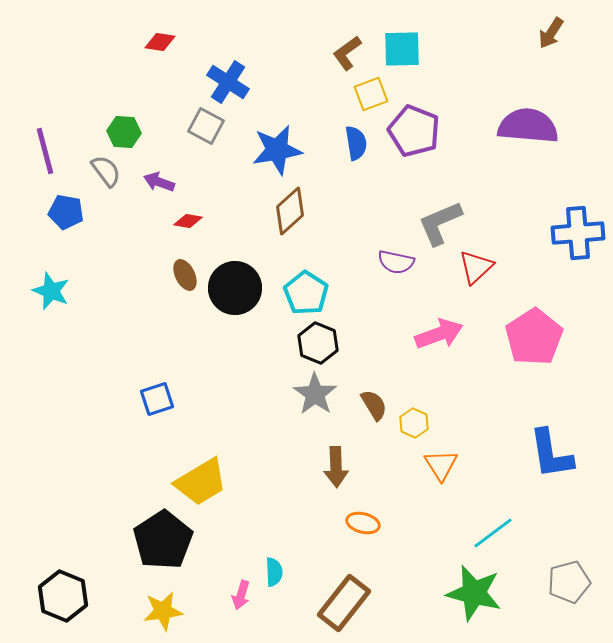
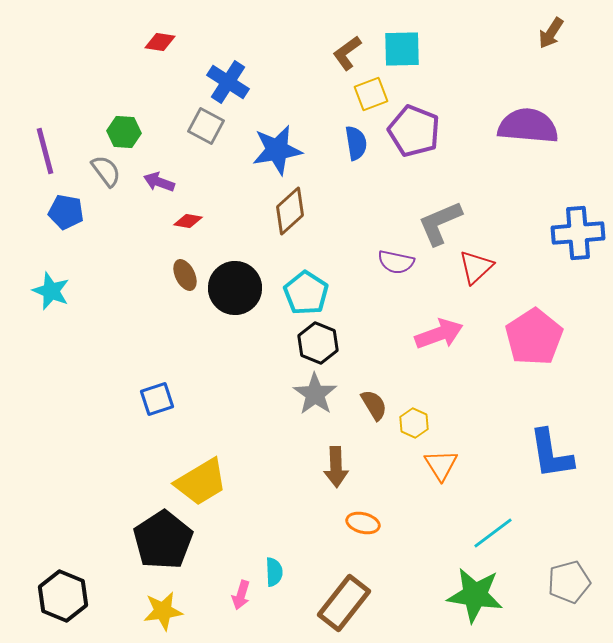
green star at (474, 593): moved 1 px right, 2 px down; rotated 6 degrees counterclockwise
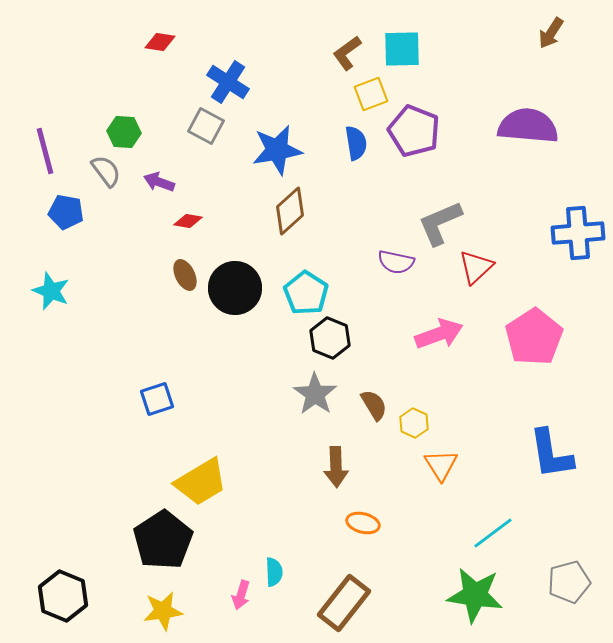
black hexagon at (318, 343): moved 12 px right, 5 px up
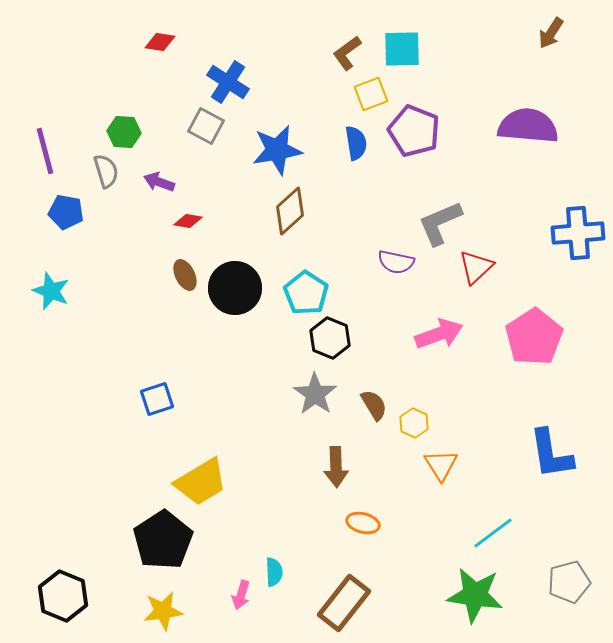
gray semicircle at (106, 171): rotated 20 degrees clockwise
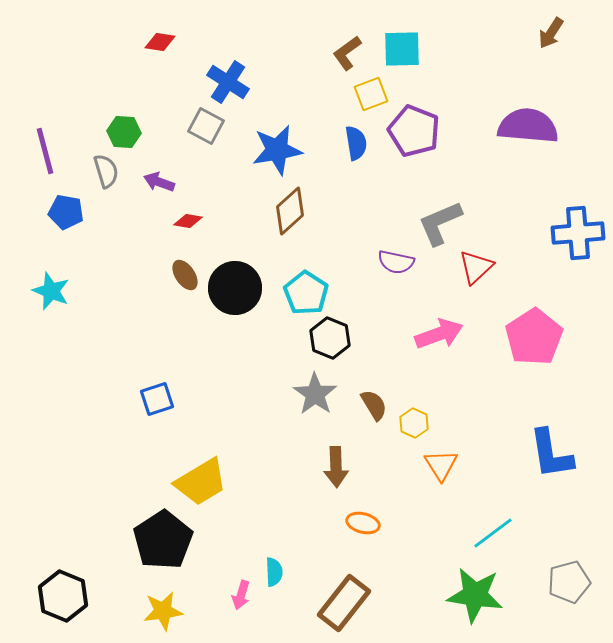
brown ellipse at (185, 275): rotated 8 degrees counterclockwise
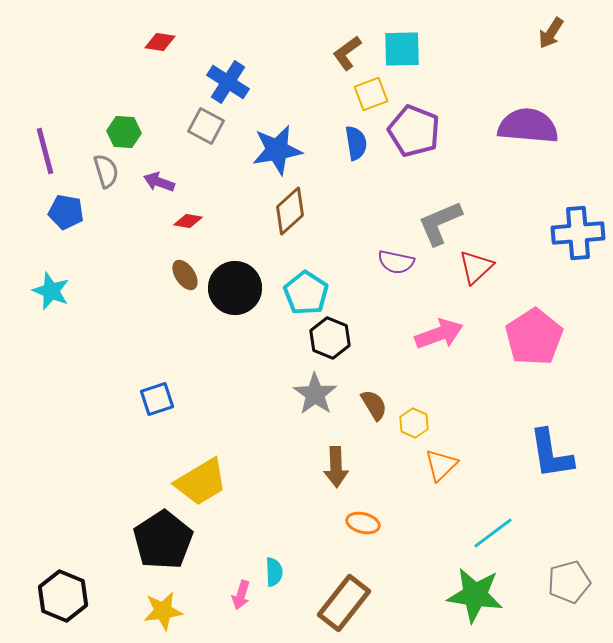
orange triangle at (441, 465): rotated 18 degrees clockwise
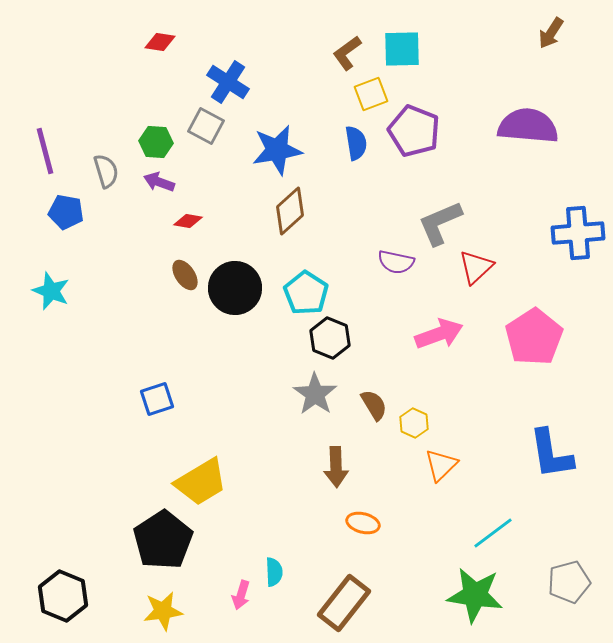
green hexagon at (124, 132): moved 32 px right, 10 px down
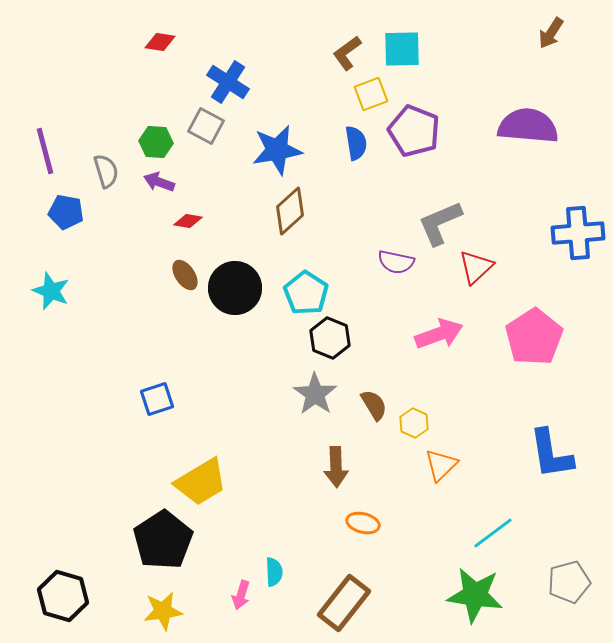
black hexagon at (63, 596): rotated 6 degrees counterclockwise
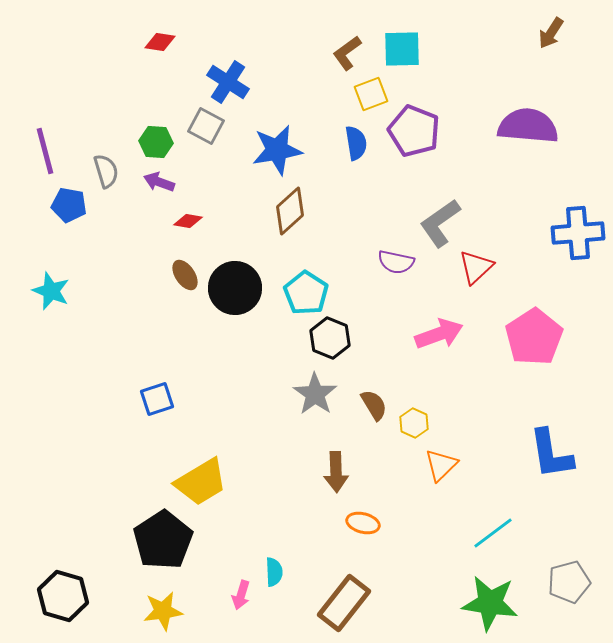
blue pentagon at (66, 212): moved 3 px right, 7 px up
gray L-shape at (440, 223): rotated 12 degrees counterclockwise
brown arrow at (336, 467): moved 5 px down
green star at (475, 595): moved 15 px right, 8 px down
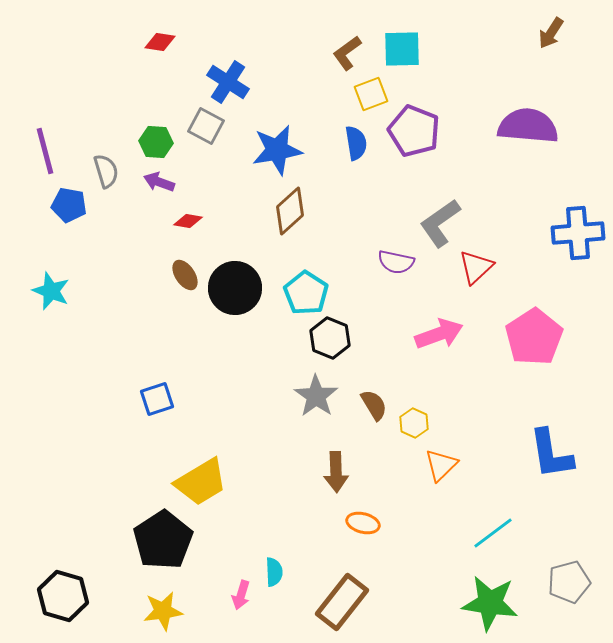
gray star at (315, 394): moved 1 px right, 2 px down
brown rectangle at (344, 603): moved 2 px left, 1 px up
